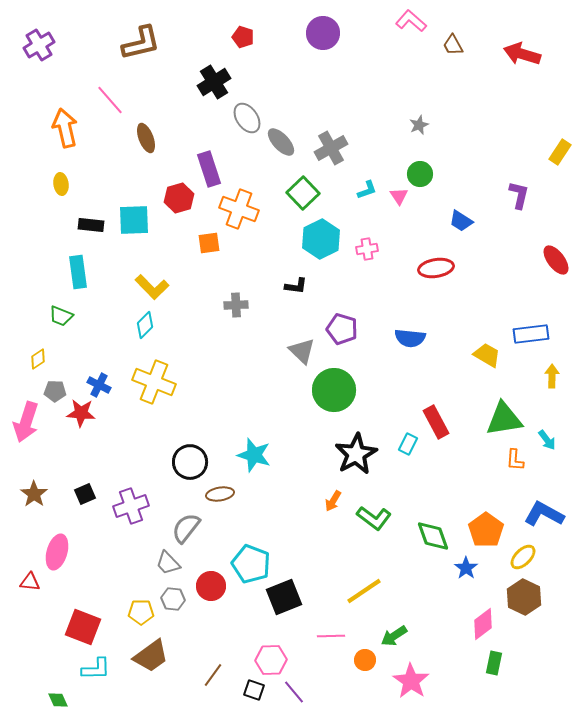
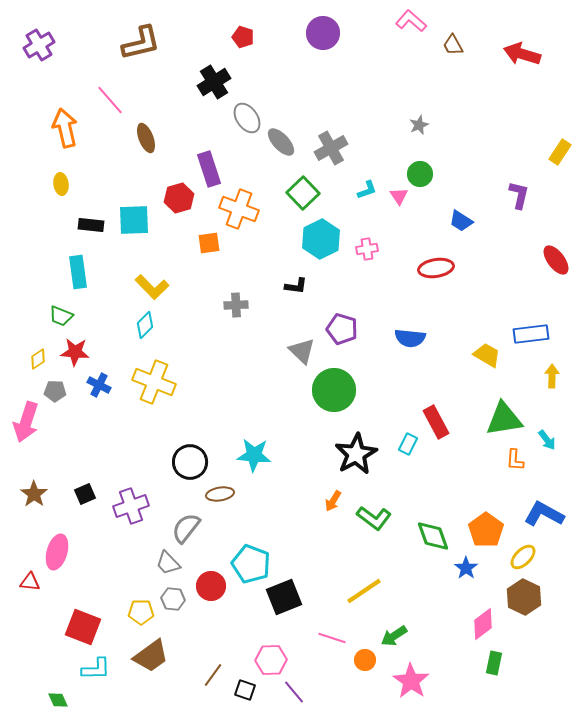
red star at (81, 413): moved 6 px left, 61 px up
cyan star at (254, 455): rotated 12 degrees counterclockwise
pink line at (331, 636): moved 1 px right, 2 px down; rotated 20 degrees clockwise
black square at (254, 690): moved 9 px left
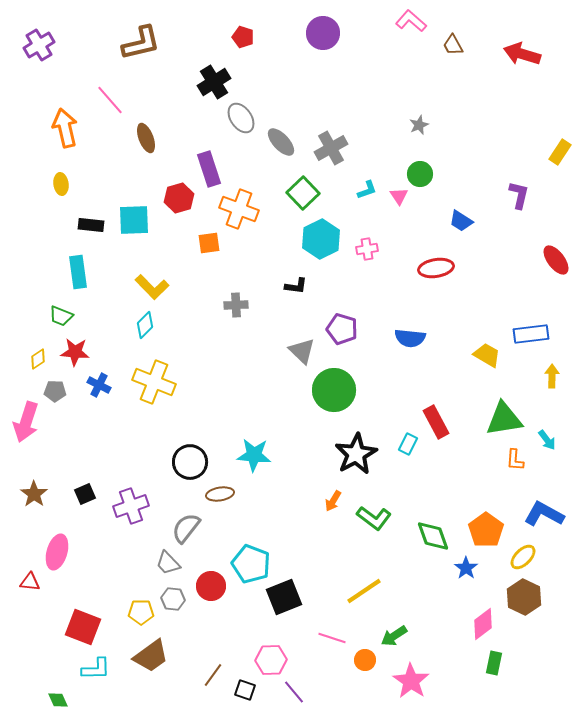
gray ellipse at (247, 118): moved 6 px left
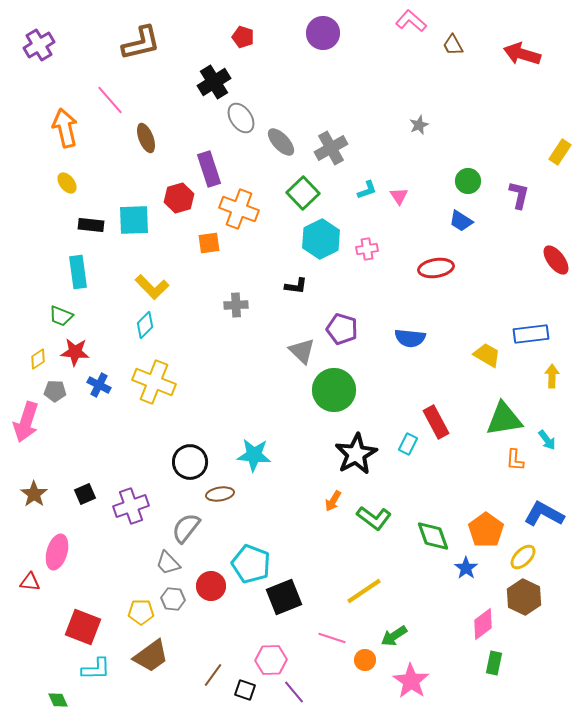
green circle at (420, 174): moved 48 px right, 7 px down
yellow ellipse at (61, 184): moved 6 px right, 1 px up; rotated 30 degrees counterclockwise
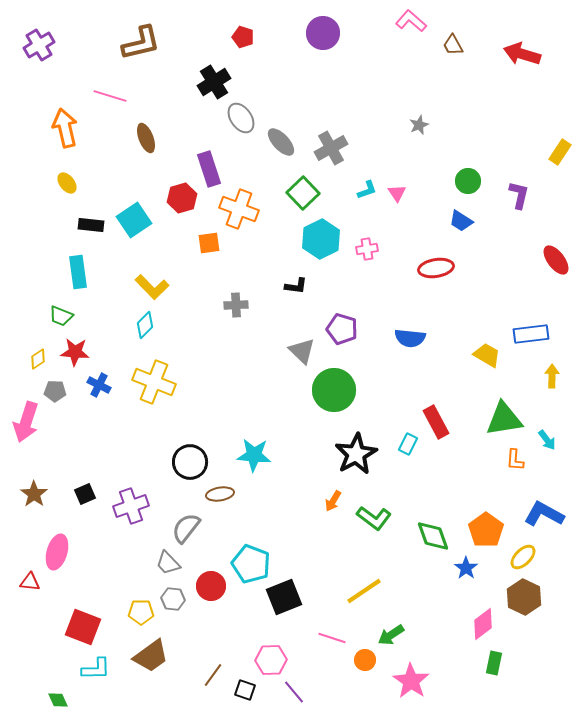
pink line at (110, 100): moved 4 px up; rotated 32 degrees counterclockwise
pink triangle at (399, 196): moved 2 px left, 3 px up
red hexagon at (179, 198): moved 3 px right
cyan square at (134, 220): rotated 32 degrees counterclockwise
green arrow at (394, 636): moved 3 px left, 1 px up
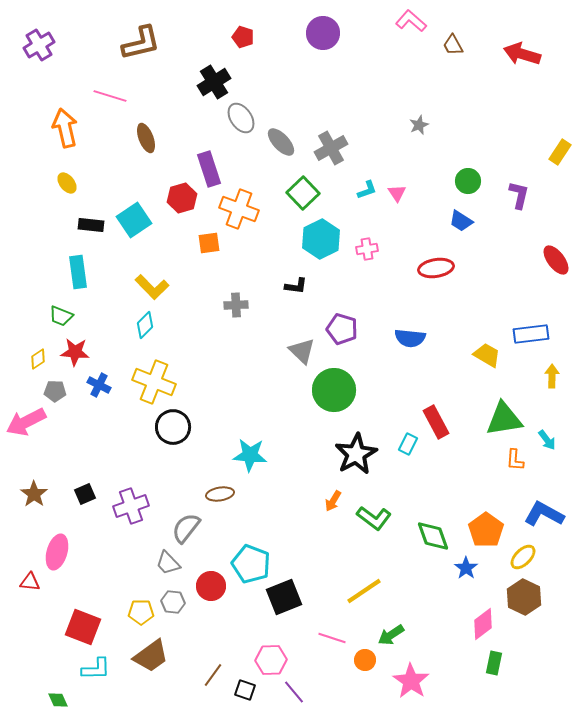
pink arrow at (26, 422): rotated 45 degrees clockwise
cyan star at (254, 455): moved 4 px left
black circle at (190, 462): moved 17 px left, 35 px up
gray hexagon at (173, 599): moved 3 px down
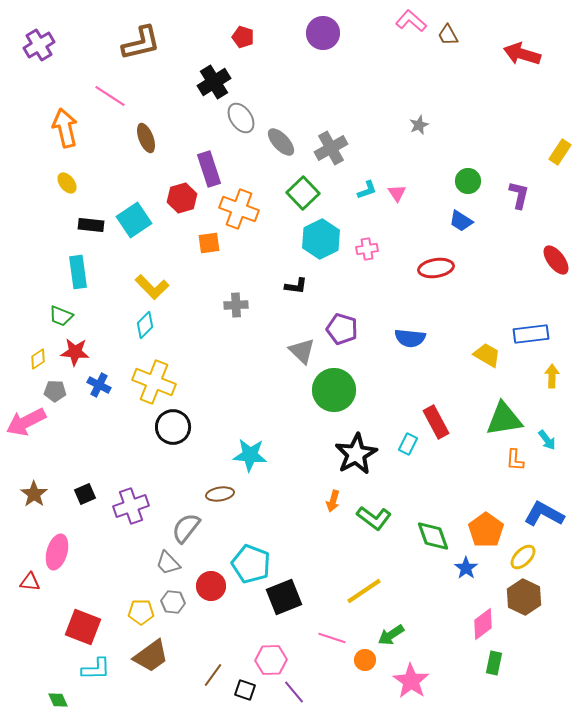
brown trapezoid at (453, 45): moved 5 px left, 10 px up
pink line at (110, 96): rotated 16 degrees clockwise
orange arrow at (333, 501): rotated 15 degrees counterclockwise
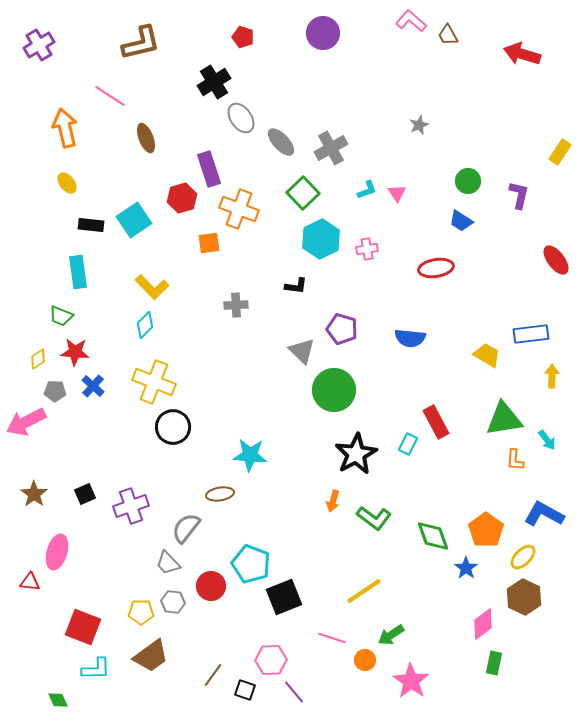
blue cross at (99, 385): moved 6 px left, 1 px down; rotated 15 degrees clockwise
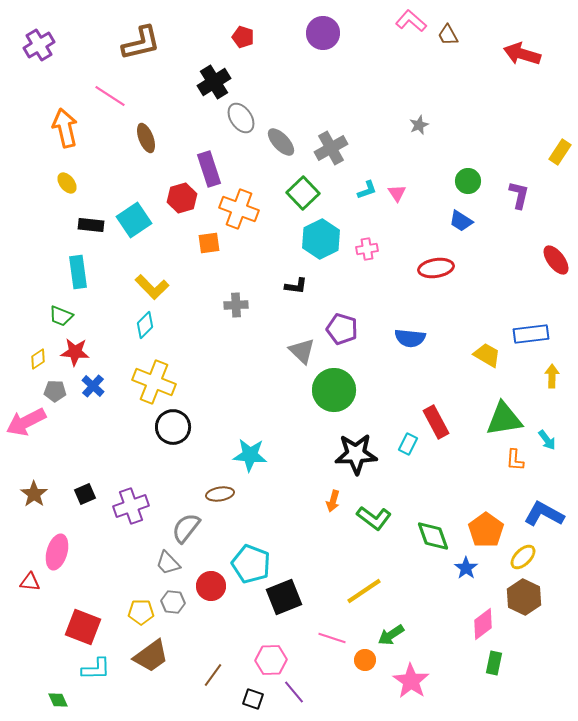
black star at (356, 454): rotated 27 degrees clockwise
black square at (245, 690): moved 8 px right, 9 px down
